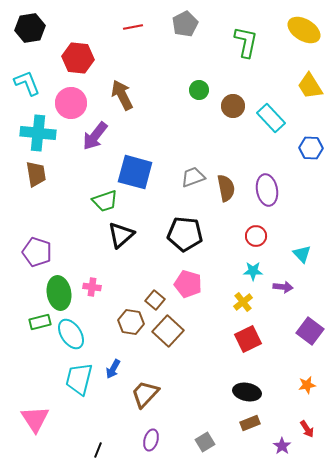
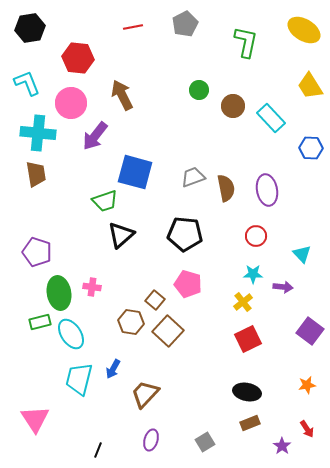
cyan star at (253, 271): moved 3 px down
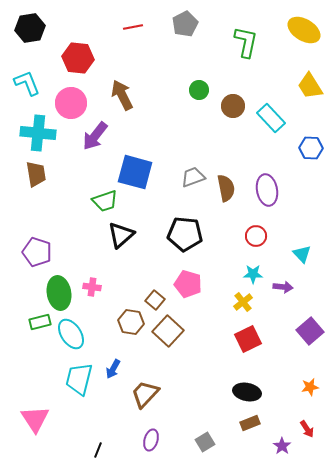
purple square at (310, 331): rotated 12 degrees clockwise
orange star at (307, 385): moved 3 px right, 2 px down
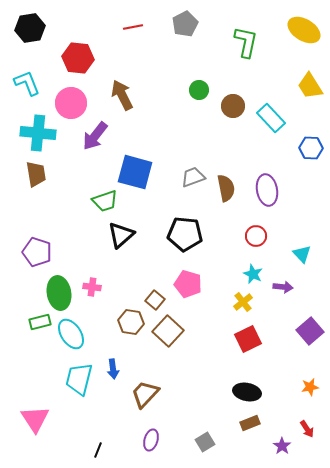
cyan star at (253, 274): rotated 24 degrees clockwise
blue arrow at (113, 369): rotated 36 degrees counterclockwise
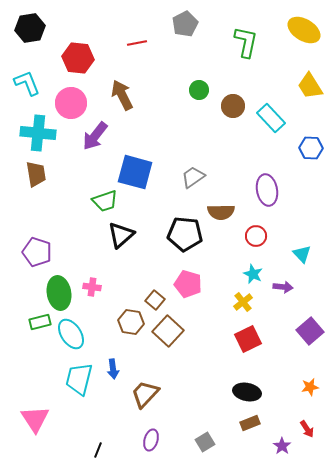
red line at (133, 27): moved 4 px right, 16 px down
gray trapezoid at (193, 177): rotated 15 degrees counterclockwise
brown semicircle at (226, 188): moved 5 px left, 24 px down; rotated 100 degrees clockwise
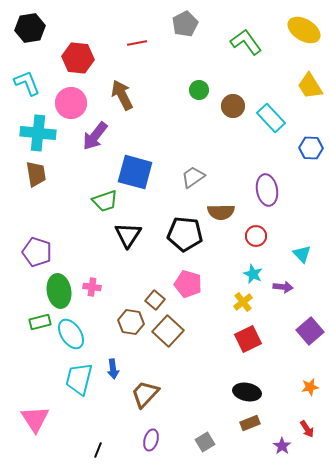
green L-shape at (246, 42): rotated 48 degrees counterclockwise
black triangle at (121, 235): moved 7 px right; rotated 16 degrees counterclockwise
green ellipse at (59, 293): moved 2 px up
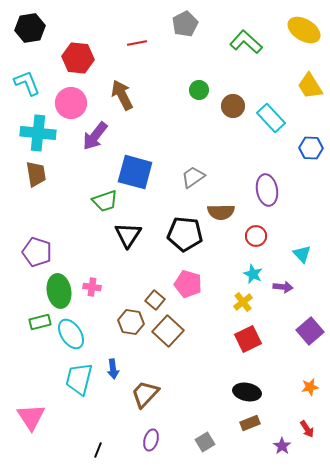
green L-shape at (246, 42): rotated 12 degrees counterclockwise
pink triangle at (35, 419): moved 4 px left, 2 px up
